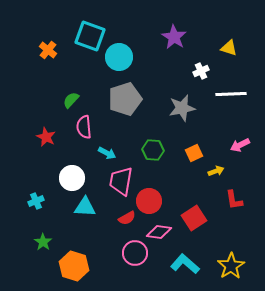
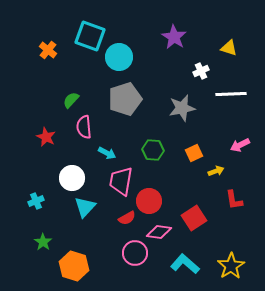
cyan triangle: rotated 50 degrees counterclockwise
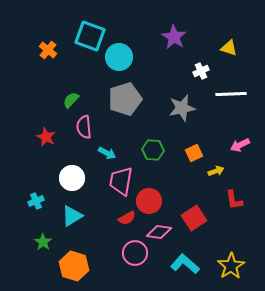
cyan triangle: moved 13 px left, 9 px down; rotated 15 degrees clockwise
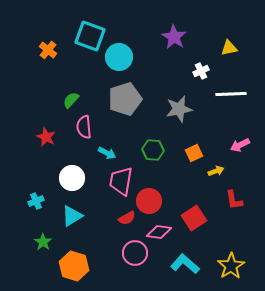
yellow triangle: rotated 30 degrees counterclockwise
gray star: moved 3 px left, 1 px down
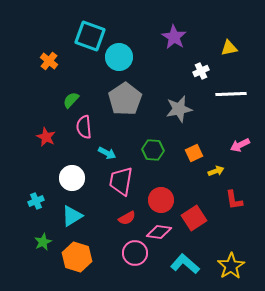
orange cross: moved 1 px right, 11 px down
gray pentagon: rotated 16 degrees counterclockwise
red circle: moved 12 px right, 1 px up
green star: rotated 12 degrees clockwise
orange hexagon: moved 3 px right, 9 px up
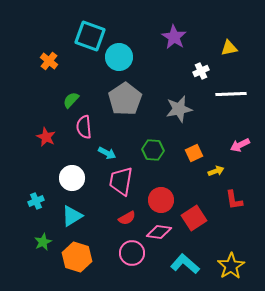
pink circle: moved 3 px left
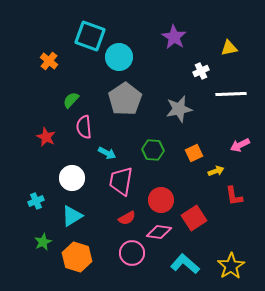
red L-shape: moved 4 px up
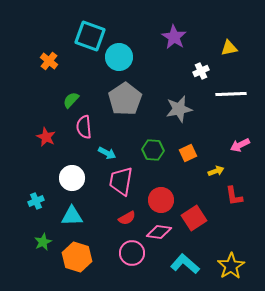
orange square: moved 6 px left
cyan triangle: rotated 30 degrees clockwise
